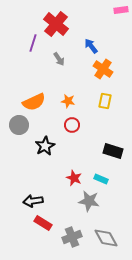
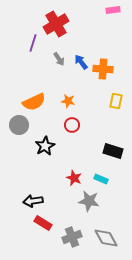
pink rectangle: moved 8 px left
red cross: rotated 20 degrees clockwise
blue arrow: moved 10 px left, 16 px down
orange cross: rotated 30 degrees counterclockwise
yellow rectangle: moved 11 px right
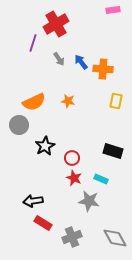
red circle: moved 33 px down
gray diamond: moved 9 px right
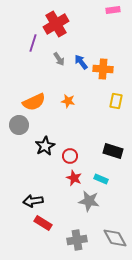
red circle: moved 2 px left, 2 px up
gray cross: moved 5 px right, 3 px down; rotated 12 degrees clockwise
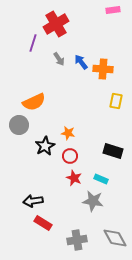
orange star: moved 32 px down
gray star: moved 4 px right
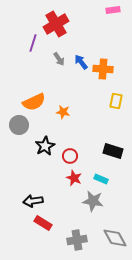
orange star: moved 5 px left, 21 px up
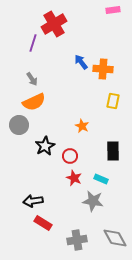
red cross: moved 2 px left
gray arrow: moved 27 px left, 20 px down
yellow rectangle: moved 3 px left
orange star: moved 19 px right, 14 px down; rotated 16 degrees clockwise
black rectangle: rotated 72 degrees clockwise
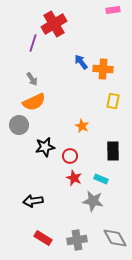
black star: moved 1 px down; rotated 18 degrees clockwise
red rectangle: moved 15 px down
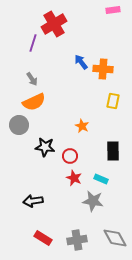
black star: rotated 18 degrees clockwise
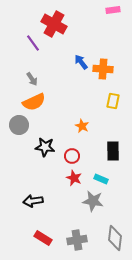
red cross: rotated 30 degrees counterclockwise
purple line: rotated 54 degrees counterclockwise
red circle: moved 2 px right
gray diamond: rotated 35 degrees clockwise
